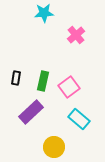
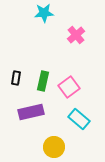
purple rectangle: rotated 30 degrees clockwise
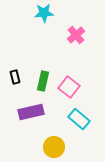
black rectangle: moved 1 px left, 1 px up; rotated 24 degrees counterclockwise
pink square: rotated 15 degrees counterclockwise
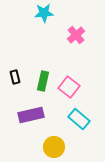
purple rectangle: moved 3 px down
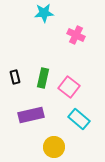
pink cross: rotated 24 degrees counterclockwise
green rectangle: moved 3 px up
